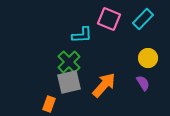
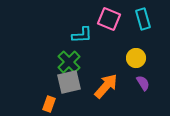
cyan rectangle: rotated 60 degrees counterclockwise
yellow circle: moved 12 px left
orange arrow: moved 2 px right, 1 px down
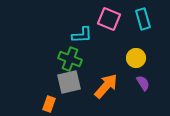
green cross: moved 1 px right, 3 px up; rotated 25 degrees counterclockwise
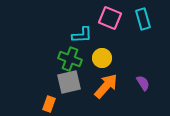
pink square: moved 1 px right, 1 px up
yellow circle: moved 34 px left
